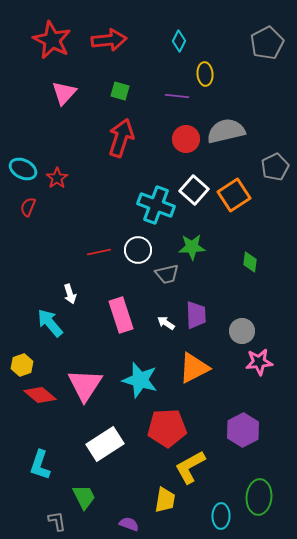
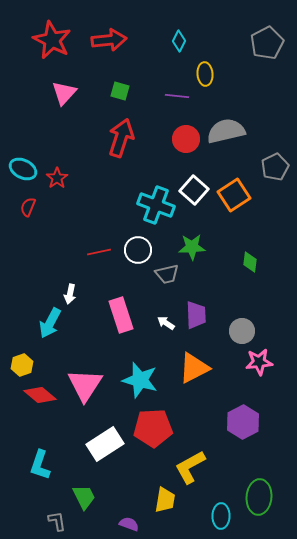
white arrow at (70, 294): rotated 30 degrees clockwise
cyan arrow at (50, 323): rotated 112 degrees counterclockwise
red pentagon at (167, 428): moved 14 px left
purple hexagon at (243, 430): moved 8 px up
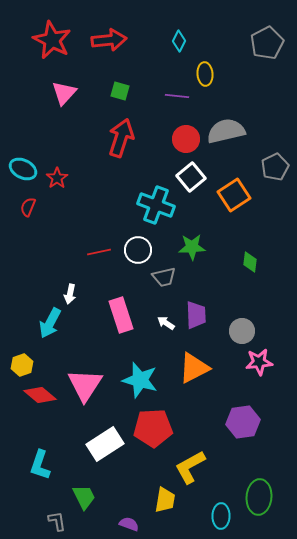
white square at (194, 190): moved 3 px left, 13 px up; rotated 8 degrees clockwise
gray trapezoid at (167, 274): moved 3 px left, 3 px down
purple hexagon at (243, 422): rotated 20 degrees clockwise
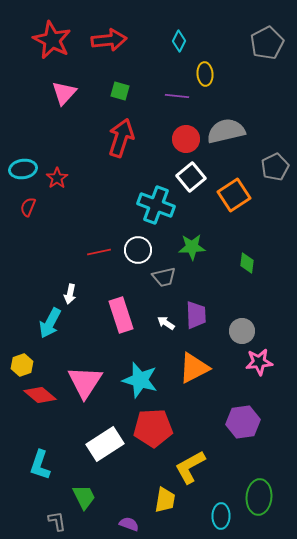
cyan ellipse at (23, 169): rotated 36 degrees counterclockwise
green diamond at (250, 262): moved 3 px left, 1 px down
pink triangle at (85, 385): moved 3 px up
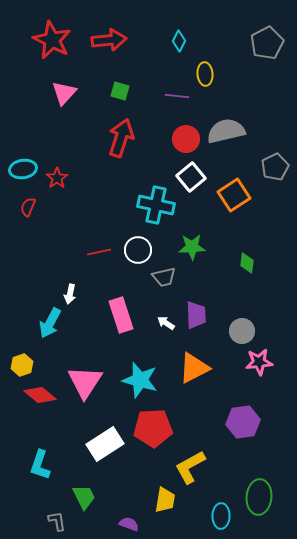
cyan cross at (156, 205): rotated 9 degrees counterclockwise
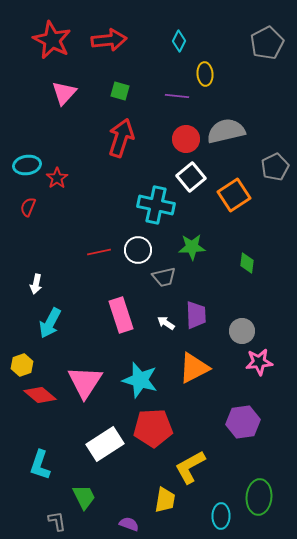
cyan ellipse at (23, 169): moved 4 px right, 4 px up
white arrow at (70, 294): moved 34 px left, 10 px up
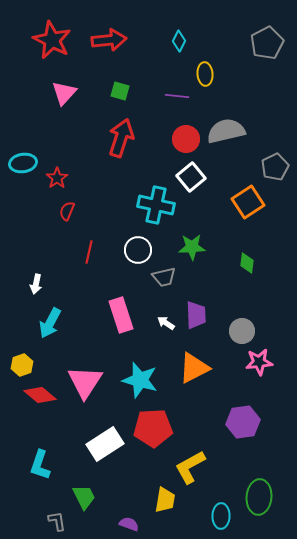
cyan ellipse at (27, 165): moved 4 px left, 2 px up
orange square at (234, 195): moved 14 px right, 7 px down
red semicircle at (28, 207): moved 39 px right, 4 px down
red line at (99, 252): moved 10 px left; rotated 65 degrees counterclockwise
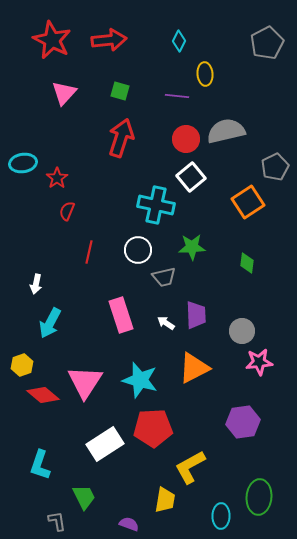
red diamond at (40, 395): moved 3 px right
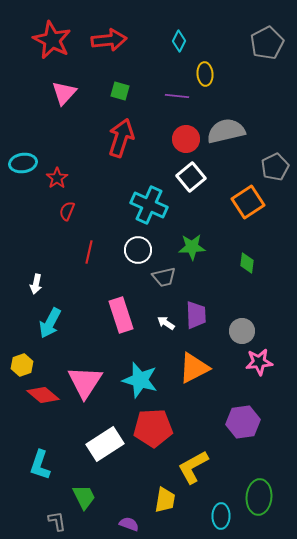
cyan cross at (156, 205): moved 7 px left; rotated 12 degrees clockwise
yellow L-shape at (190, 467): moved 3 px right
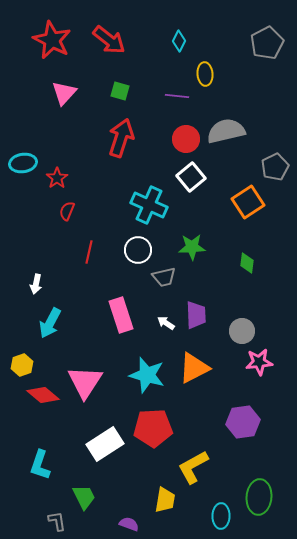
red arrow at (109, 40): rotated 44 degrees clockwise
cyan star at (140, 380): moved 7 px right, 5 px up
